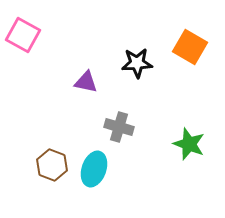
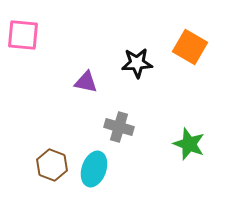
pink square: rotated 24 degrees counterclockwise
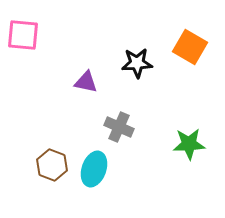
gray cross: rotated 8 degrees clockwise
green star: rotated 24 degrees counterclockwise
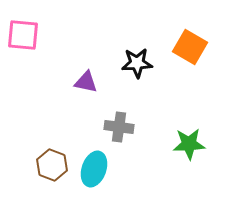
gray cross: rotated 16 degrees counterclockwise
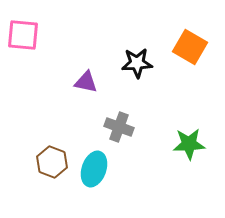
gray cross: rotated 12 degrees clockwise
brown hexagon: moved 3 px up
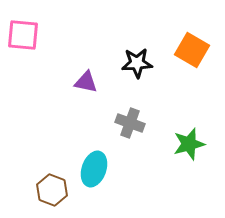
orange square: moved 2 px right, 3 px down
gray cross: moved 11 px right, 4 px up
green star: rotated 12 degrees counterclockwise
brown hexagon: moved 28 px down
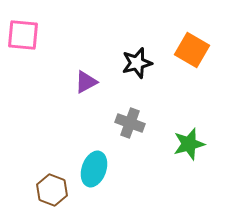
black star: rotated 12 degrees counterclockwise
purple triangle: rotated 40 degrees counterclockwise
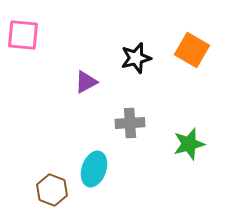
black star: moved 1 px left, 5 px up
gray cross: rotated 24 degrees counterclockwise
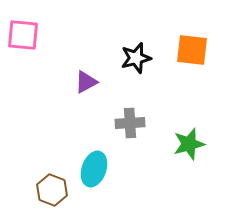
orange square: rotated 24 degrees counterclockwise
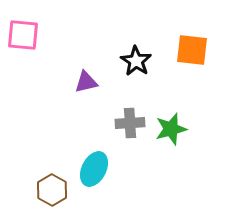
black star: moved 3 px down; rotated 24 degrees counterclockwise
purple triangle: rotated 15 degrees clockwise
green star: moved 18 px left, 15 px up
cyan ellipse: rotated 8 degrees clockwise
brown hexagon: rotated 8 degrees clockwise
